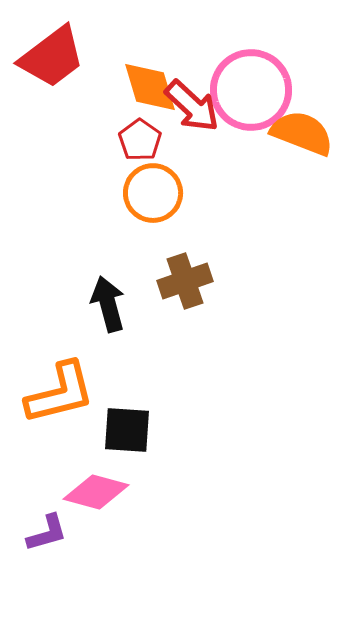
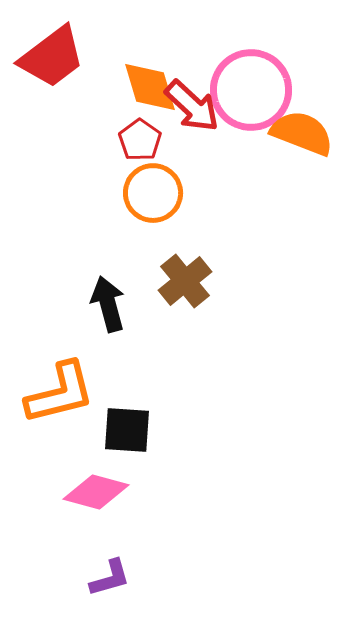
brown cross: rotated 20 degrees counterclockwise
purple L-shape: moved 63 px right, 45 px down
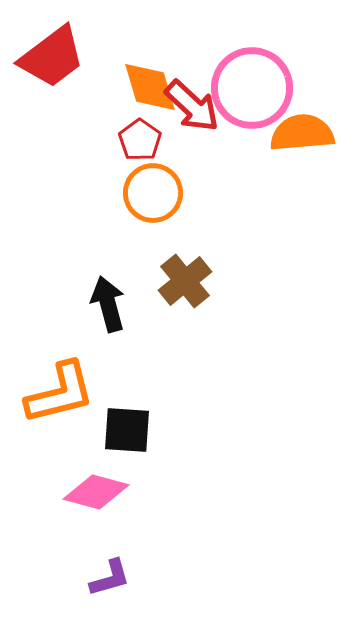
pink circle: moved 1 px right, 2 px up
orange semicircle: rotated 26 degrees counterclockwise
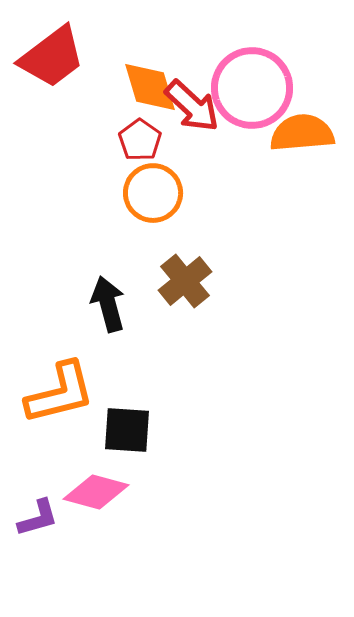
purple L-shape: moved 72 px left, 60 px up
